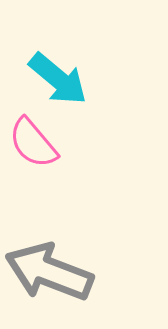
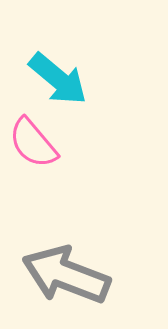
gray arrow: moved 17 px right, 3 px down
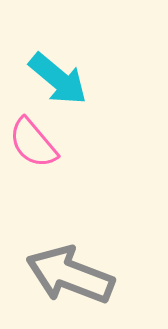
gray arrow: moved 4 px right
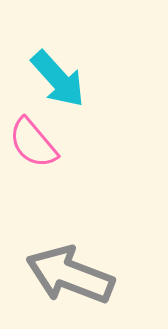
cyan arrow: rotated 8 degrees clockwise
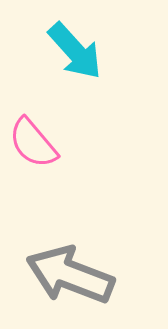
cyan arrow: moved 17 px right, 28 px up
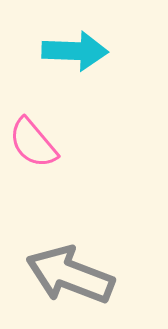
cyan arrow: rotated 46 degrees counterclockwise
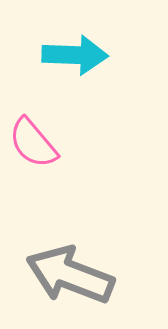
cyan arrow: moved 4 px down
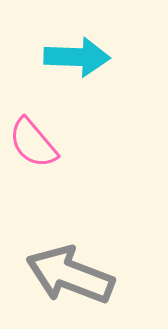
cyan arrow: moved 2 px right, 2 px down
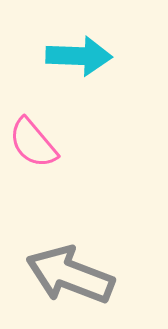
cyan arrow: moved 2 px right, 1 px up
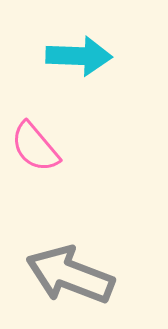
pink semicircle: moved 2 px right, 4 px down
